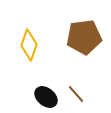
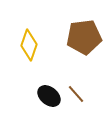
black ellipse: moved 3 px right, 1 px up
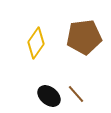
yellow diamond: moved 7 px right, 2 px up; rotated 16 degrees clockwise
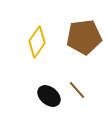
yellow diamond: moved 1 px right, 1 px up
brown line: moved 1 px right, 4 px up
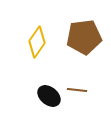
brown line: rotated 42 degrees counterclockwise
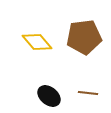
yellow diamond: rotated 76 degrees counterclockwise
brown line: moved 11 px right, 3 px down
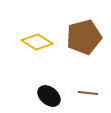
brown pentagon: rotated 8 degrees counterclockwise
yellow diamond: rotated 16 degrees counterclockwise
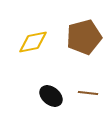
yellow diamond: moved 4 px left; rotated 44 degrees counterclockwise
black ellipse: moved 2 px right
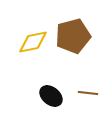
brown pentagon: moved 11 px left, 1 px up
